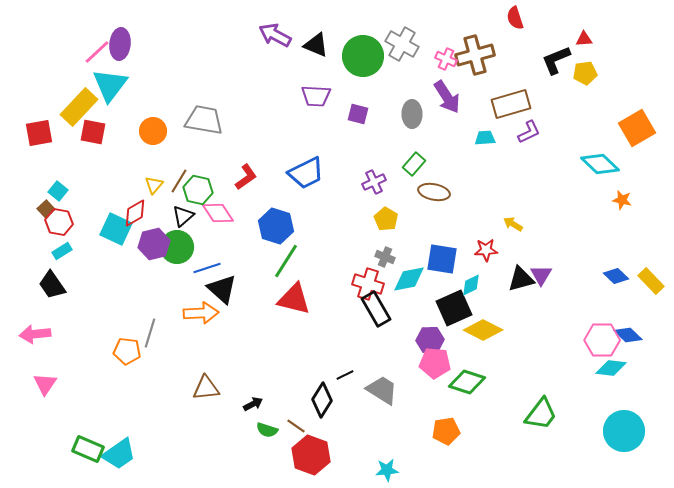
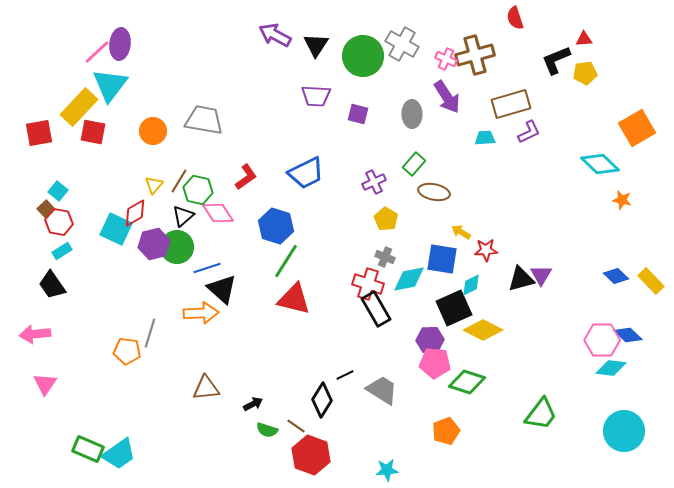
black triangle at (316, 45): rotated 40 degrees clockwise
yellow arrow at (513, 224): moved 52 px left, 8 px down
orange pentagon at (446, 431): rotated 12 degrees counterclockwise
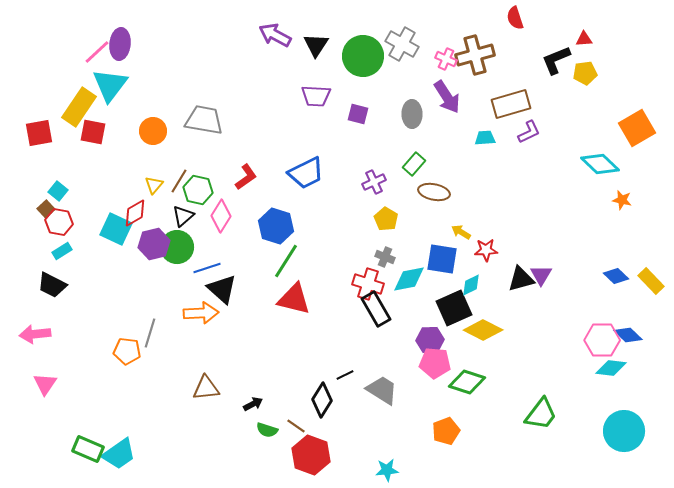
yellow rectangle at (79, 107): rotated 9 degrees counterclockwise
pink diamond at (218, 213): moved 3 px right, 3 px down; rotated 64 degrees clockwise
black trapezoid at (52, 285): rotated 28 degrees counterclockwise
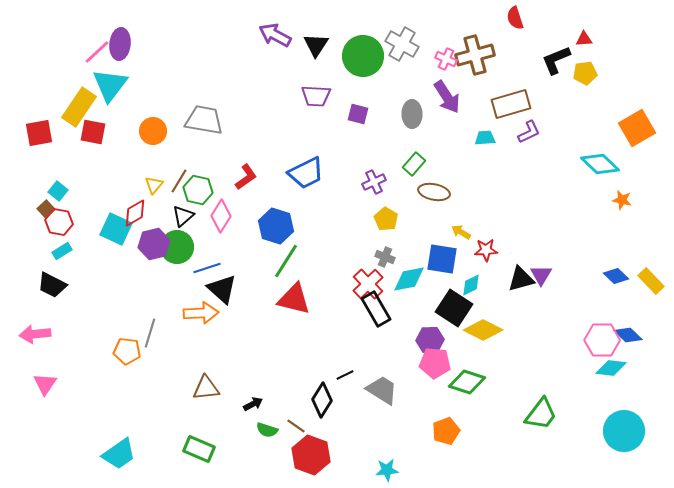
red cross at (368, 284): rotated 28 degrees clockwise
black square at (454, 308): rotated 33 degrees counterclockwise
green rectangle at (88, 449): moved 111 px right
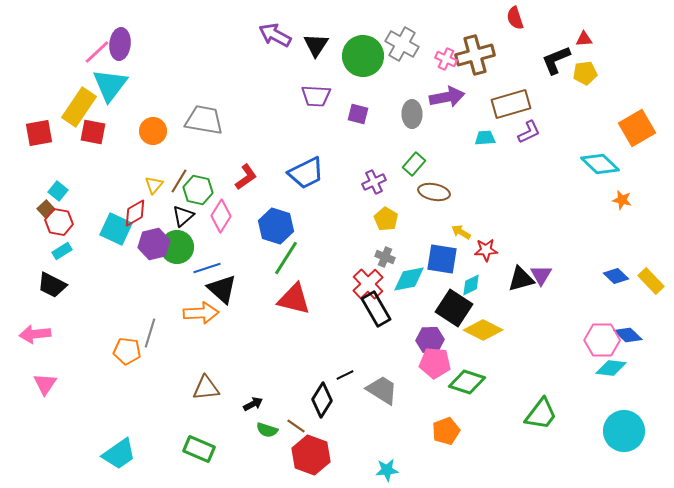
purple arrow at (447, 97): rotated 68 degrees counterclockwise
green line at (286, 261): moved 3 px up
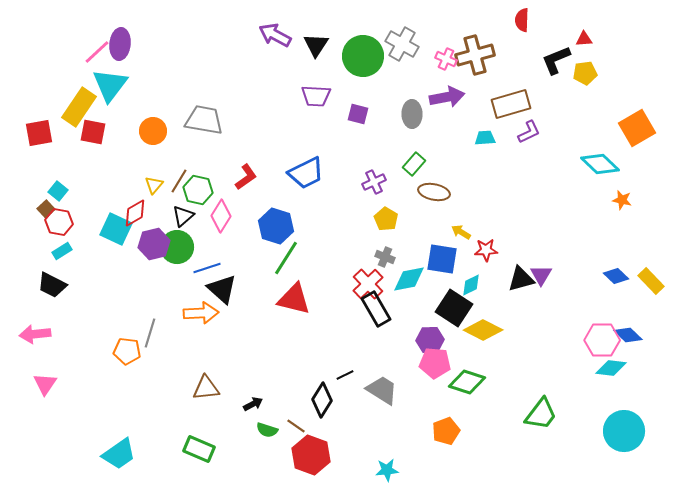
red semicircle at (515, 18): moved 7 px right, 2 px down; rotated 20 degrees clockwise
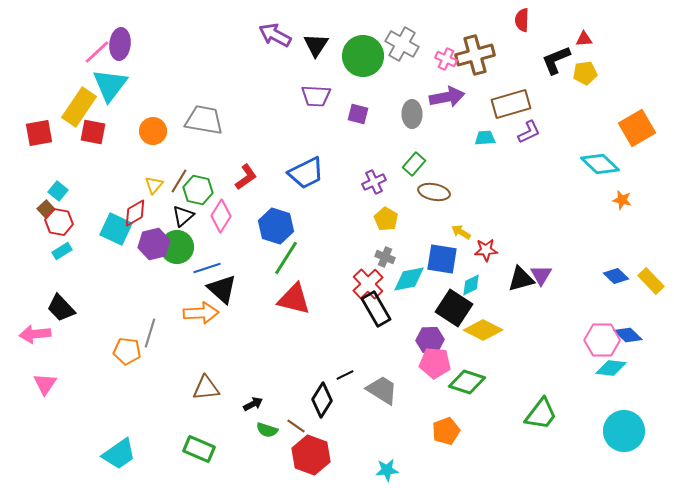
black trapezoid at (52, 285): moved 9 px right, 23 px down; rotated 20 degrees clockwise
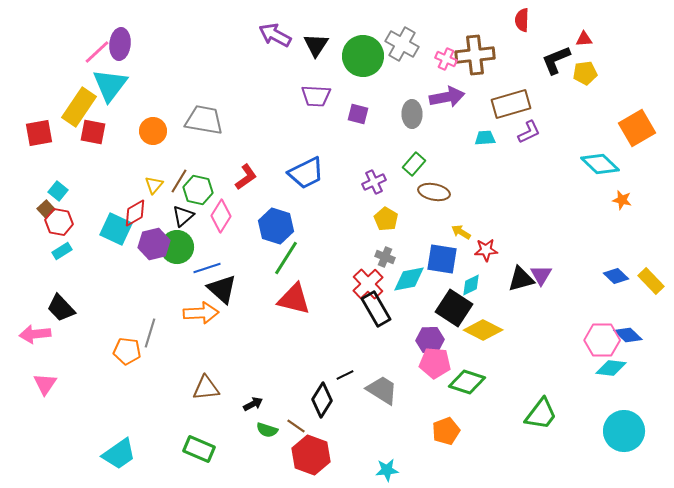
brown cross at (475, 55): rotated 9 degrees clockwise
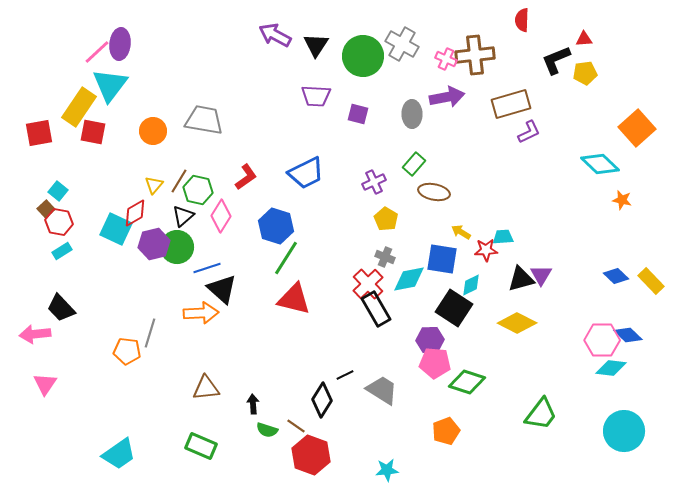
orange square at (637, 128): rotated 12 degrees counterclockwise
cyan trapezoid at (485, 138): moved 18 px right, 99 px down
yellow diamond at (483, 330): moved 34 px right, 7 px up
black arrow at (253, 404): rotated 66 degrees counterclockwise
green rectangle at (199, 449): moved 2 px right, 3 px up
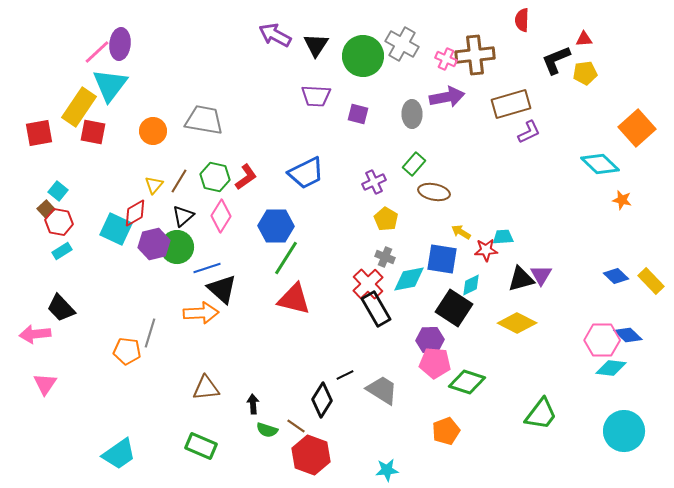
green hexagon at (198, 190): moved 17 px right, 13 px up
blue hexagon at (276, 226): rotated 16 degrees counterclockwise
